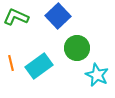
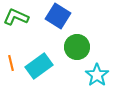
blue square: rotated 15 degrees counterclockwise
green circle: moved 1 px up
cyan star: rotated 10 degrees clockwise
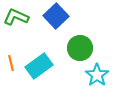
blue square: moved 2 px left; rotated 15 degrees clockwise
green circle: moved 3 px right, 1 px down
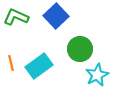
green circle: moved 1 px down
cyan star: rotated 10 degrees clockwise
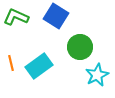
blue square: rotated 15 degrees counterclockwise
green circle: moved 2 px up
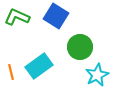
green L-shape: moved 1 px right
orange line: moved 9 px down
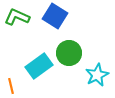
blue square: moved 1 px left
green circle: moved 11 px left, 6 px down
orange line: moved 14 px down
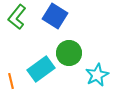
green L-shape: rotated 75 degrees counterclockwise
cyan rectangle: moved 2 px right, 3 px down
orange line: moved 5 px up
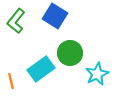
green L-shape: moved 1 px left, 4 px down
green circle: moved 1 px right
cyan star: moved 1 px up
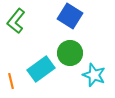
blue square: moved 15 px right
cyan star: moved 3 px left, 1 px down; rotated 25 degrees counterclockwise
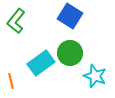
cyan rectangle: moved 6 px up
cyan star: moved 1 px right, 1 px down
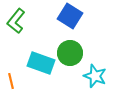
cyan rectangle: rotated 56 degrees clockwise
